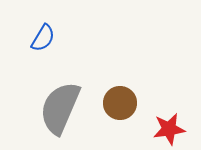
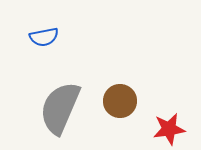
blue semicircle: moved 1 px right, 1 px up; rotated 48 degrees clockwise
brown circle: moved 2 px up
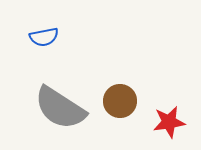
gray semicircle: rotated 80 degrees counterclockwise
red star: moved 7 px up
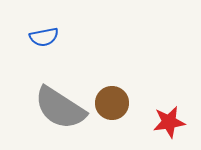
brown circle: moved 8 px left, 2 px down
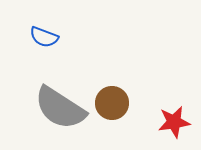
blue semicircle: rotated 32 degrees clockwise
red star: moved 5 px right
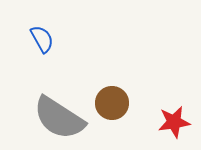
blue semicircle: moved 2 px left, 2 px down; rotated 140 degrees counterclockwise
gray semicircle: moved 1 px left, 10 px down
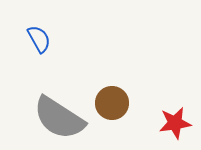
blue semicircle: moved 3 px left
red star: moved 1 px right, 1 px down
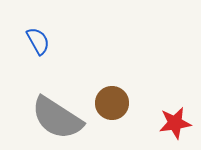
blue semicircle: moved 1 px left, 2 px down
gray semicircle: moved 2 px left
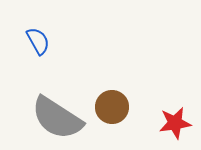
brown circle: moved 4 px down
